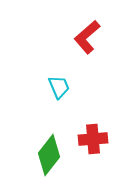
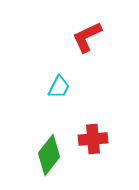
red L-shape: rotated 16 degrees clockwise
cyan trapezoid: rotated 50 degrees clockwise
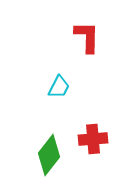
red L-shape: rotated 116 degrees clockwise
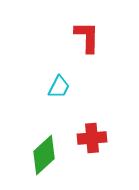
red cross: moved 1 px left, 1 px up
green diamond: moved 5 px left; rotated 9 degrees clockwise
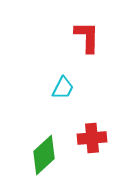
cyan trapezoid: moved 4 px right, 1 px down
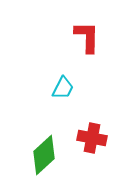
red cross: rotated 16 degrees clockwise
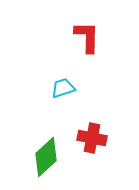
cyan trapezoid: rotated 135 degrees counterclockwise
green diamond: moved 2 px right, 2 px down
